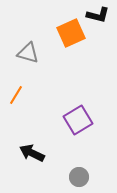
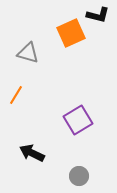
gray circle: moved 1 px up
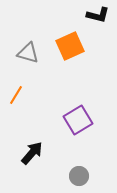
orange square: moved 1 px left, 13 px down
black arrow: rotated 105 degrees clockwise
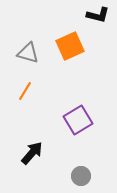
orange line: moved 9 px right, 4 px up
gray circle: moved 2 px right
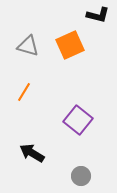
orange square: moved 1 px up
gray triangle: moved 7 px up
orange line: moved 1 px left, 1 px down
purple square: rotated 20 degrees counterclockwise
black arrow: rotated 100 degrees counterclockwise
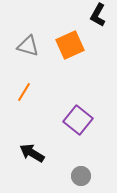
black L-shape: rotated 105 degrees clockwise
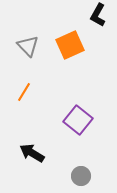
gray triangle: rotated 30 degrees clockwise
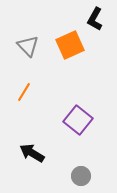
black L-shape: moved 3 px left, 4 px down
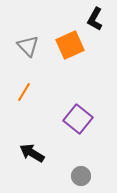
purple square: moved 1 px up
